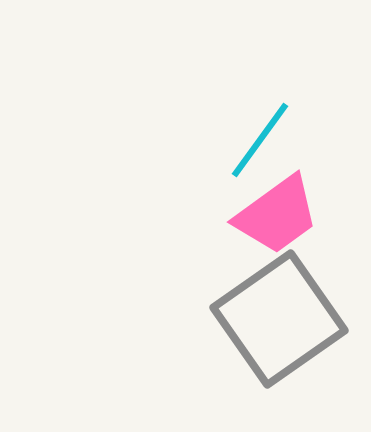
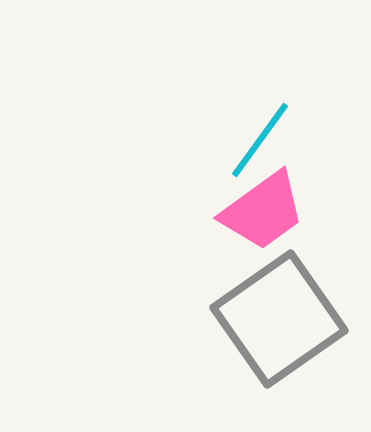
pink trapezoid: moved 14 px left, 4 px up
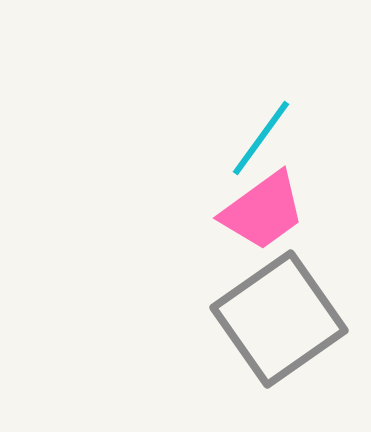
cyan line: moved 1 px right, 2 px up
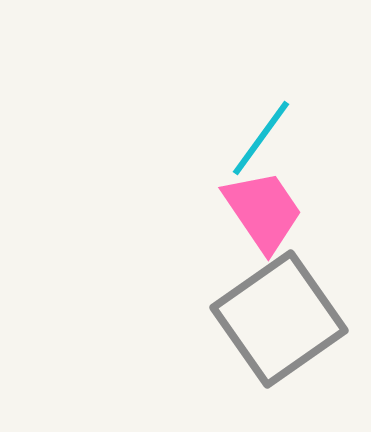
pink trapezoid: rotated 88 degrees counterclockwise
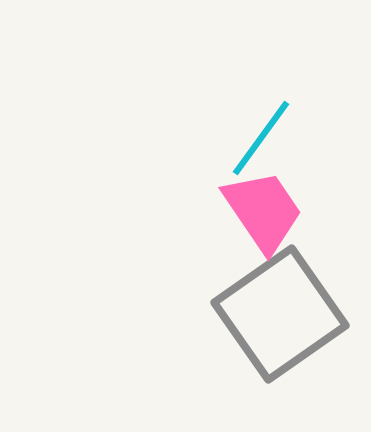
gray square: moved 1 px right, 5 px up
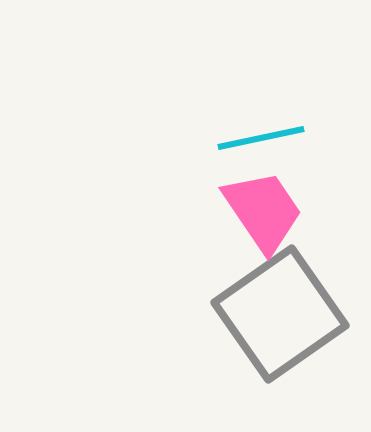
cyan line: rotated 42 degrees clockwise
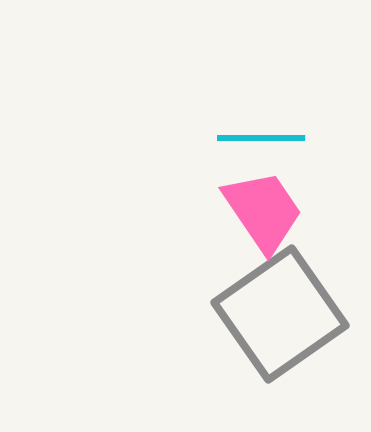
cyan line: rotated 12 degrees clockwise
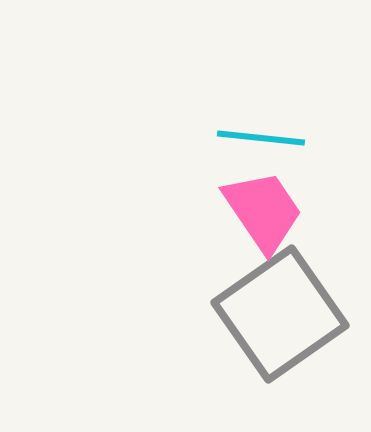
cyan line: rotated 6 degrees clockwise
